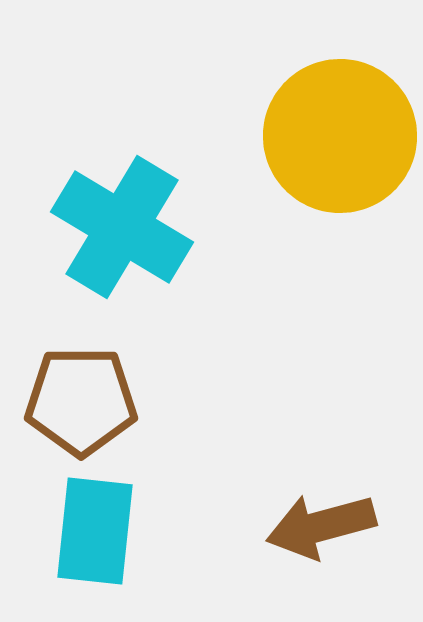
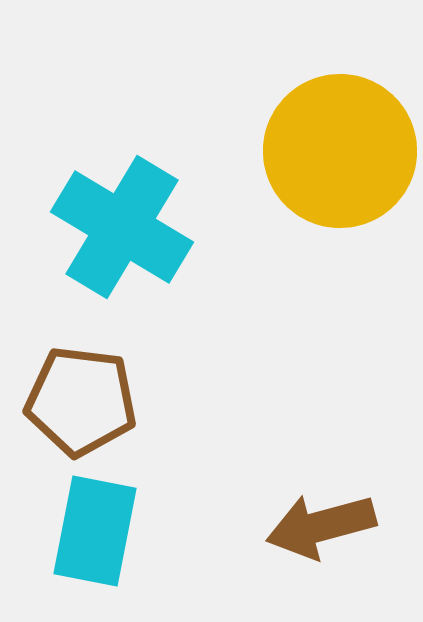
yellow circle: moved 15 px down
brown pentagon: rotated 7 degrees clockwise
cyan rectangle: rotated 5 degrees clockwise
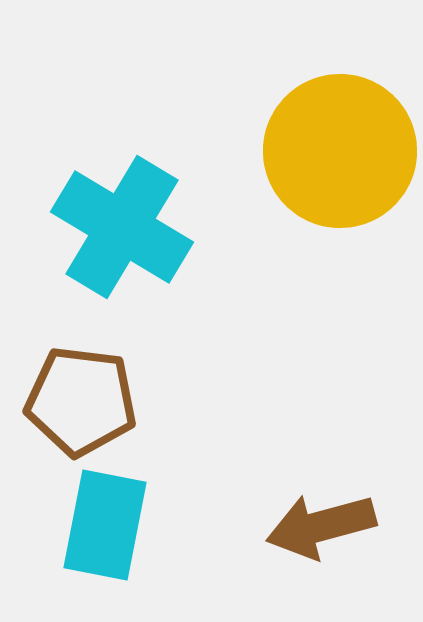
cyan rectangle: moved 10 px right, 6 px up
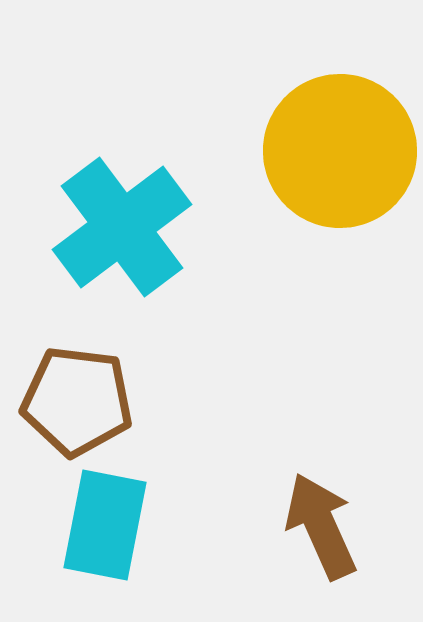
cyan cross: rotated 22 degrees clockwise
brown pentagon: moved 4 px left
brown arrow: rotated 81 degrees clockwise
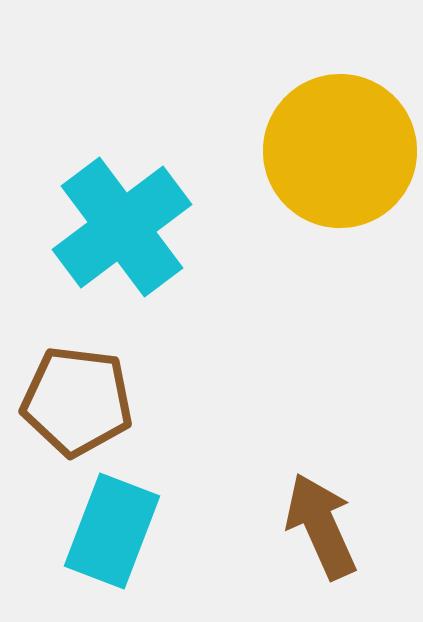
cyan rectangle: moved 7 px right, 6 px down; rotated 10 degrees clockwise
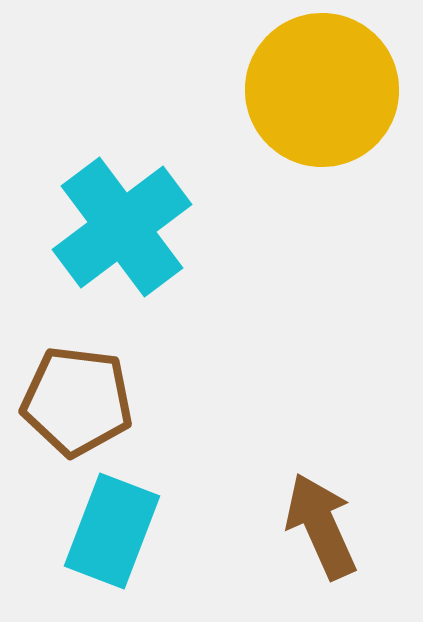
yellow circle: moved 18 px left, 61 px up
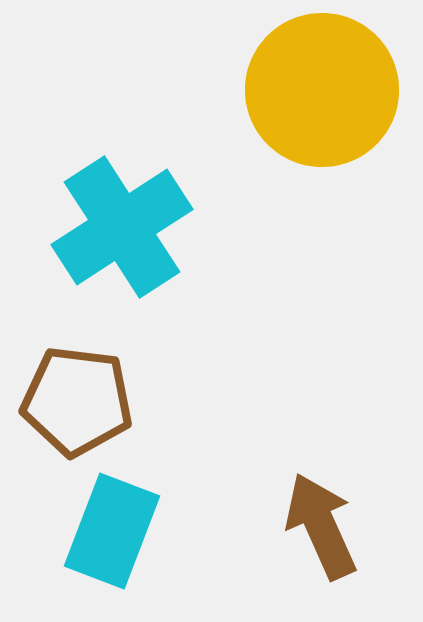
cyan cross: rotated 4 degrees clockwise
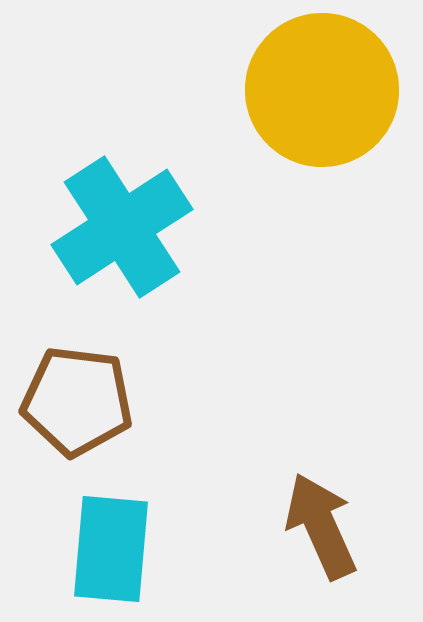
cyan rectangle: moved 1 px left, 18 px down; rotated 16 degrees counterclockwise
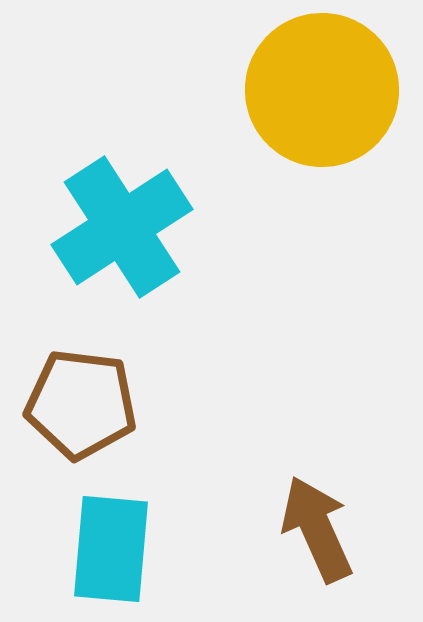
brown pentagon: moved 4 px right, 3 px down
brown arrow: moved 4 px left, 3 px down
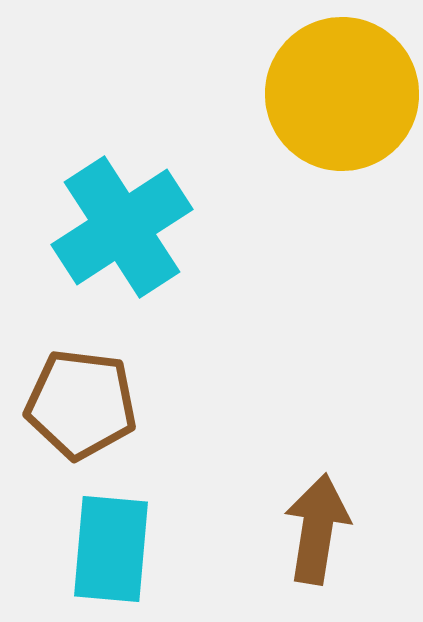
yellow circle: moved 20 px right, 4 px down
brown arrow: rotated 33 degrees clockwise
